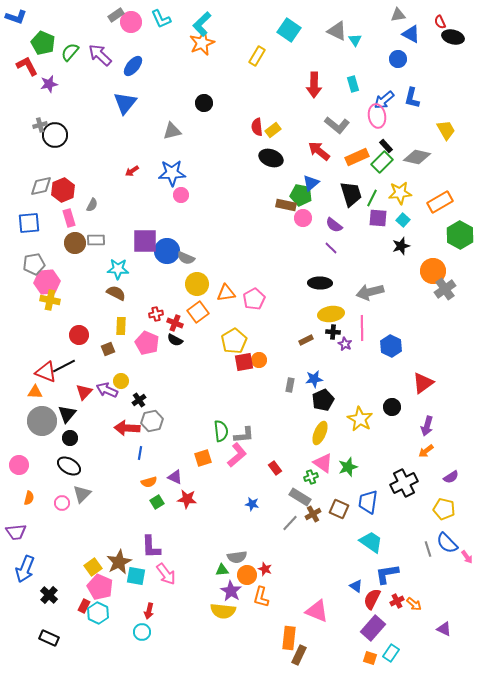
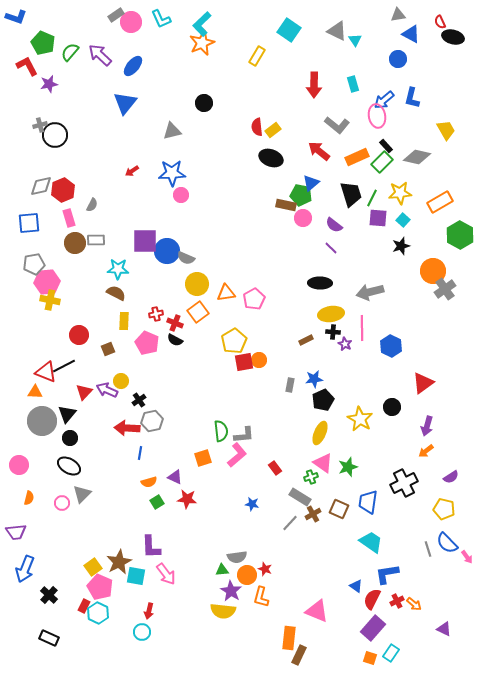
yellow rectangle at (121, 326): moved 3 px right, 5 px up
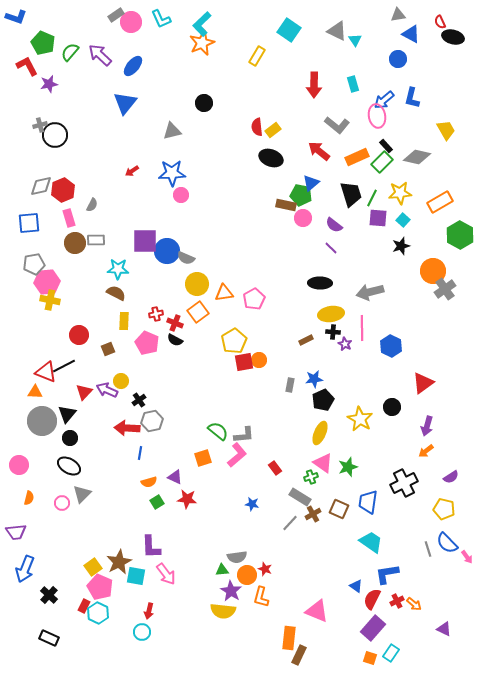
orange triangle at (226, 293): moved 2 px left
green semicircle at (221, 431): moved 3 px left; rotated 45 degrees counterclockwise
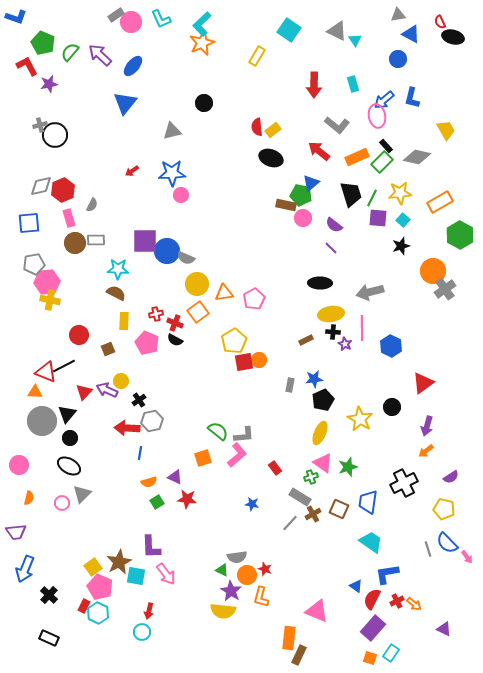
green triangle at (222, 570): rotated 32 degrees clockwise
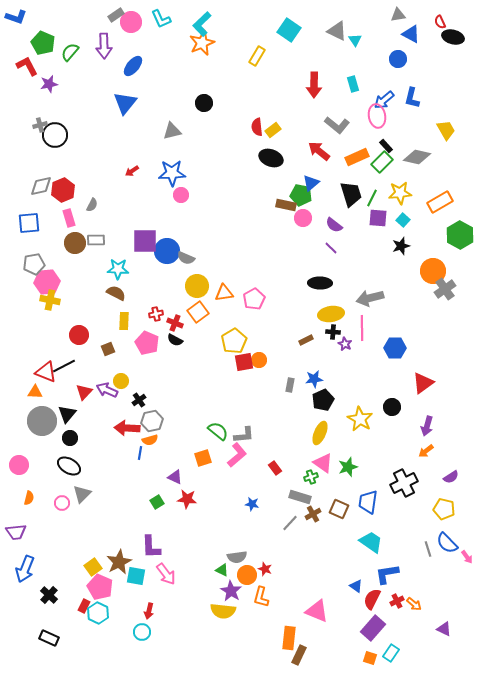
purple arrow at (100, 55): moved 4 px right, 9 px up; rotated 135 degrees counterclockwise
yellow circle at (197, 284): moved 2 px down
gray arrow at (370, 292): moved 6 px down
blue hexagon at (391, 346): moved 4 px right, 2 px down; rotated 25 degrees counterclockwise
orange semicircle at (149, 482): moved 1 px right, 42 px up
gray rectangle at (300, 497): rotated 15 degrees counterclockwise
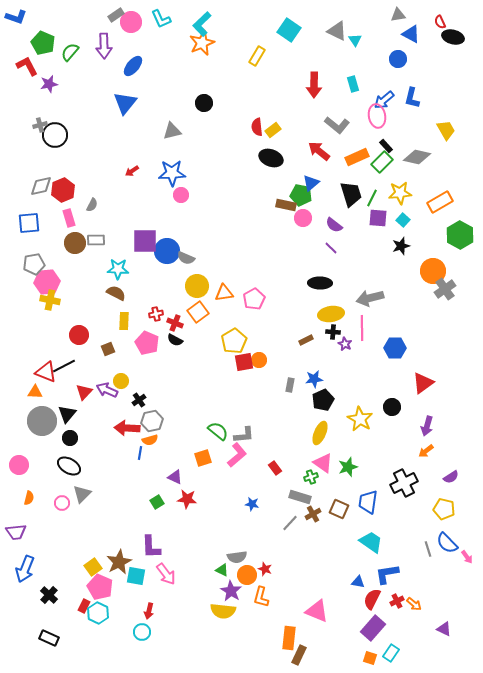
blue triangle at (356, 586): moved 2 px right, 4 px up; rotated 24 degrees counterclockwise
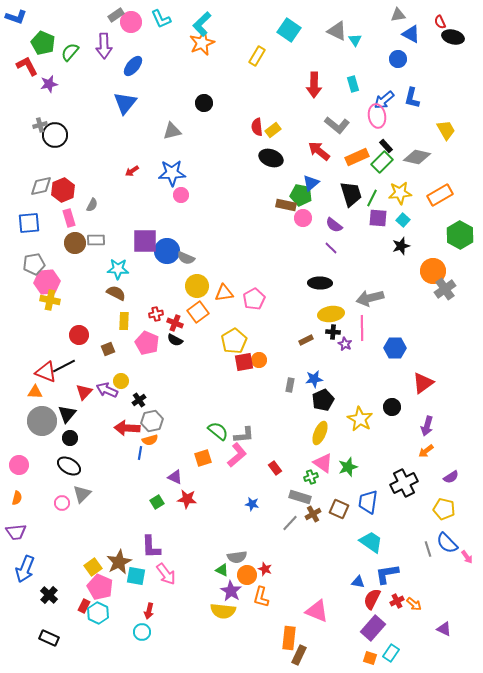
orange rectangle at (440, 202): moved 7 px up
orange semicircle at (29, 498): moved 12 px left
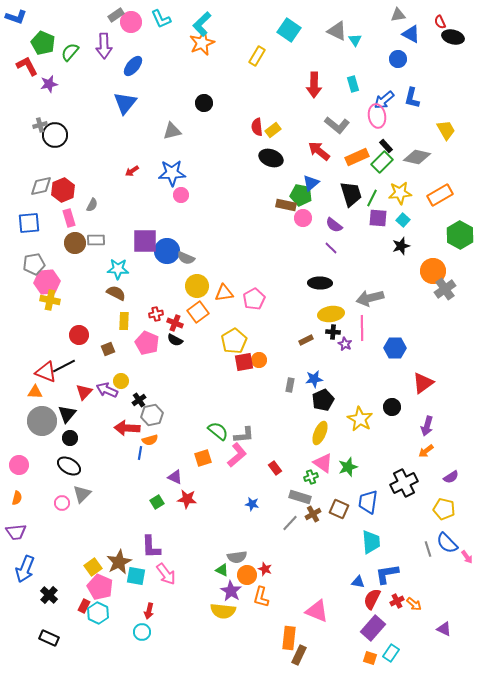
gray hexagon at (152, 421): moved 6 px up
cyan trapezoid at (371, 542): rotated 50 degrees clockwise
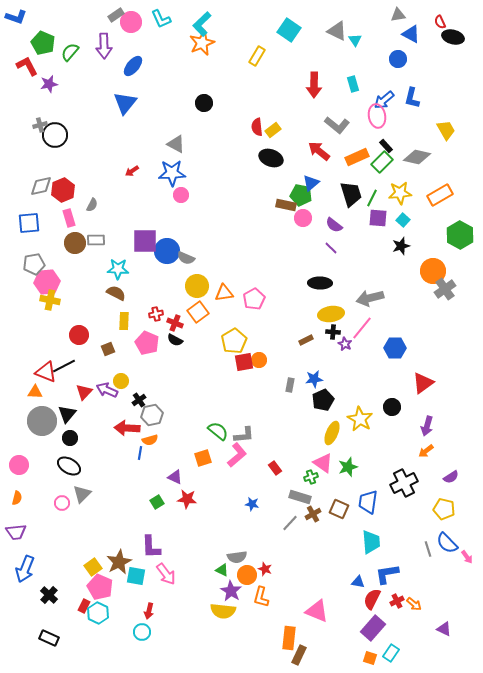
gray triangle at (172, 131): moved 4 px right, 13 px down; rotated 42 degrees clockwise
pink line at (362, 328): rotated 40 degrees clockwise
yellow ellipse at (320, 433): moved 12 px right
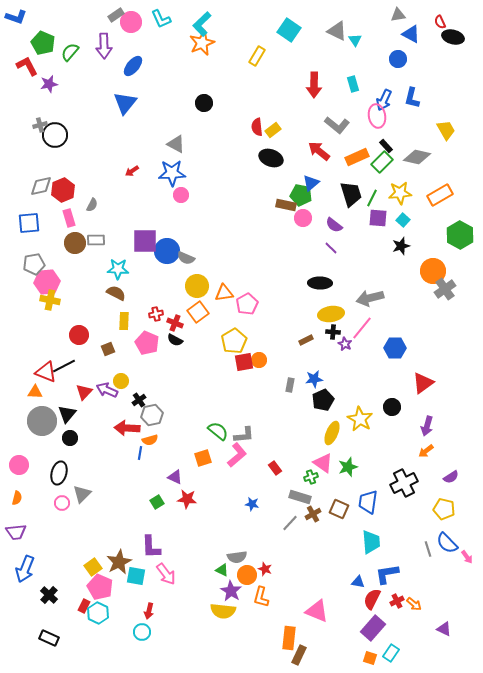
blue arrow at (384, 100): rotated 25 degrees counterclockwise
pink pentagon at (254, 299): moved 7 px left, 5 px down
black ellipse at (69, 466): moved 10 px left, 7 px down; rotated 75 degrees clockwise
